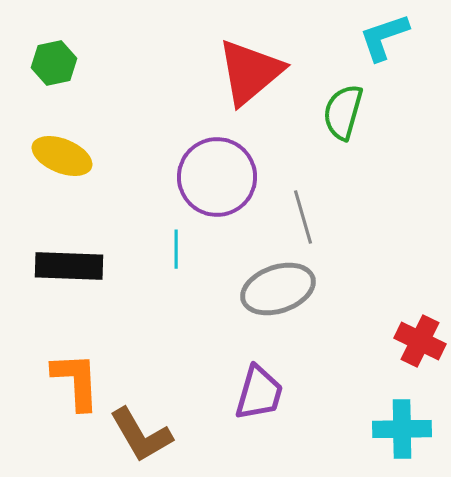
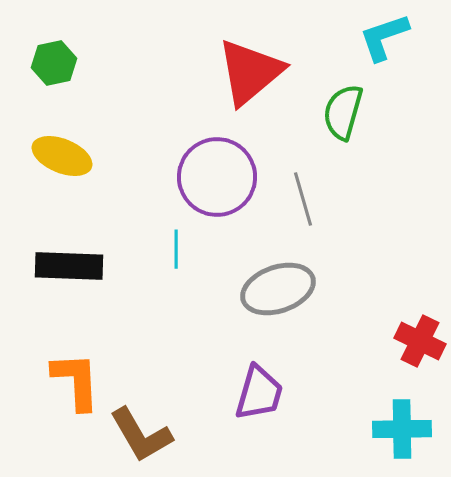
gray line: moved 18 px up
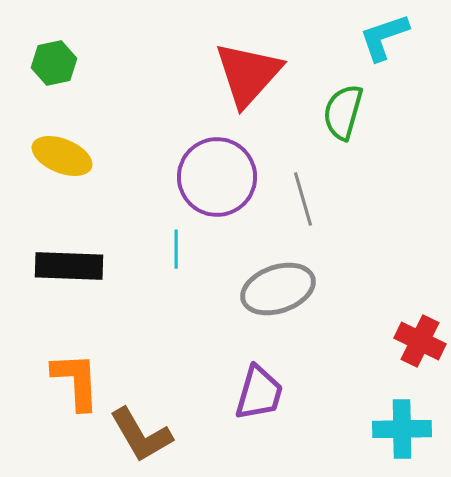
red triangle: moved 2 px left, 2 px down; rotated 8 degrees counterclockwise
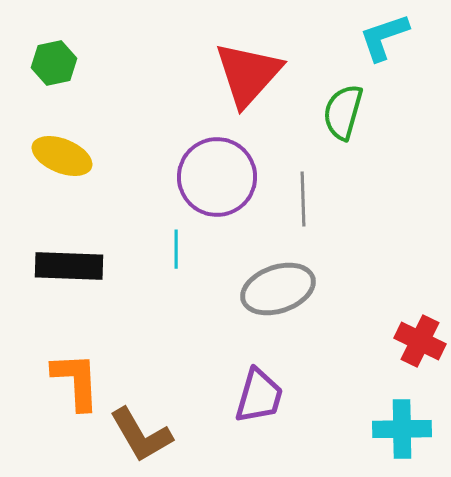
gray line: rotated 14 degrees clockwise
purple trapezoid: moved 3 px down
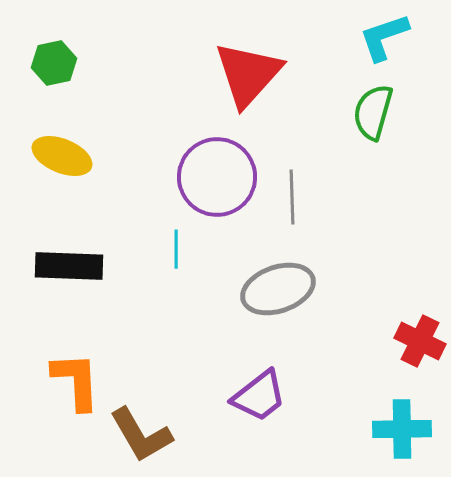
green semicircle: moved 30 px right
gray line: moved 11 px left, 2 px up
purple trapezoid: rotated 36 degrees clockwise
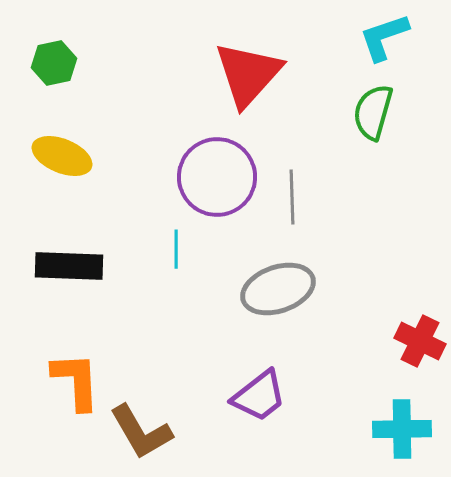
brown L-shape: moved 3 px up
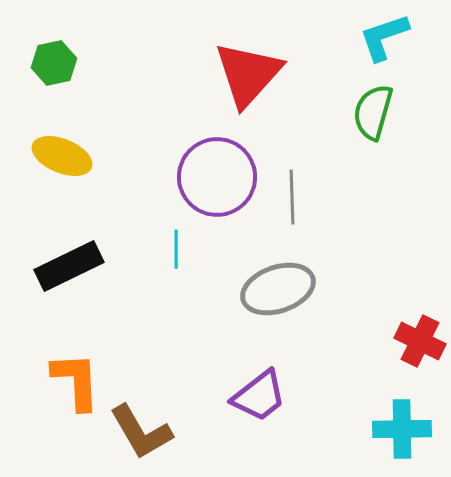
black rectangle: rotated 28 degrees counterclockwise
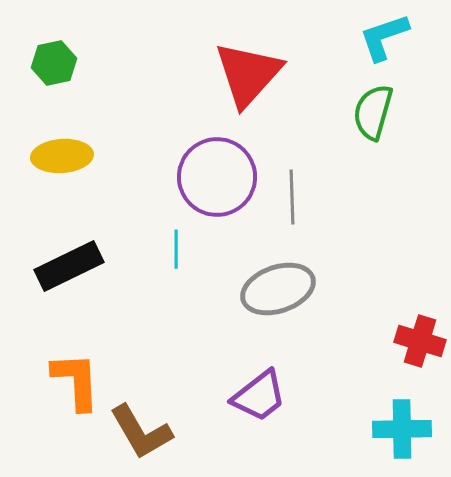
yellow ellipse: rotated 26 degrees counterclockwise
red cross: rotated 9 degrees counterclockwise
